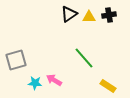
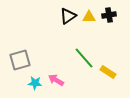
black triangle: moved 1 px left, 2 px down
gray square: moved 4 px right
pink arrow: moved 2 px right
yellow rectangle: moved 14 px up
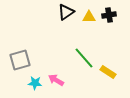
black triangle: moved 2 px left, 4 px up
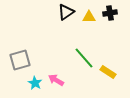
black cross: moved 1 px right, 2 px up
cyan star: rotated 24 degrees clockwise
